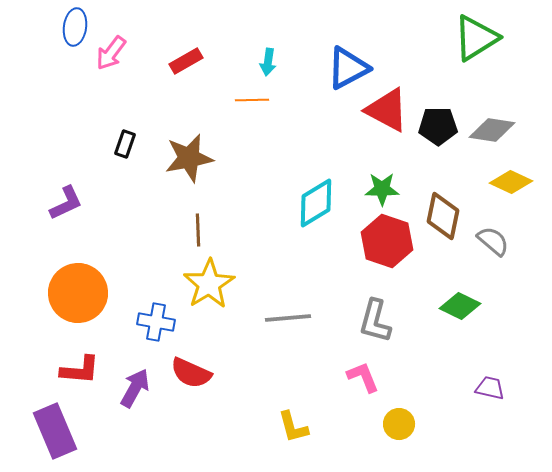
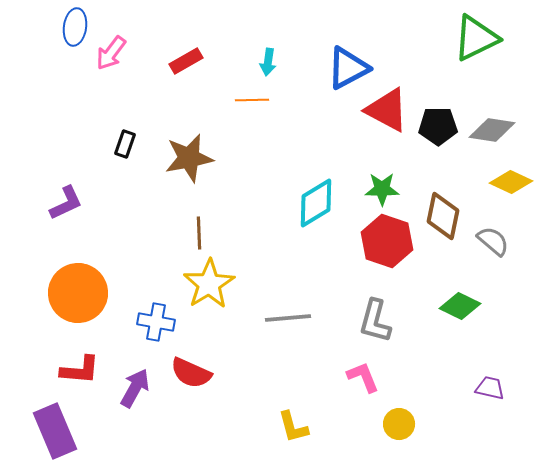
green triangle: rotated 6 degrees clockwise
brown line: moved 1 px right, 3 px down
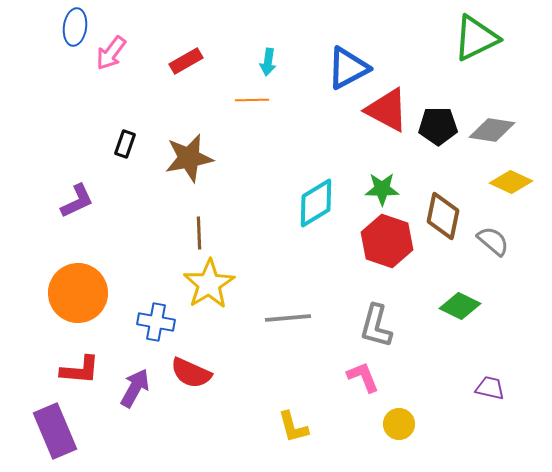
purple L-shape: moved 11 px right, 2 px up
gray L-shape: moved 1 px right, 5 px down
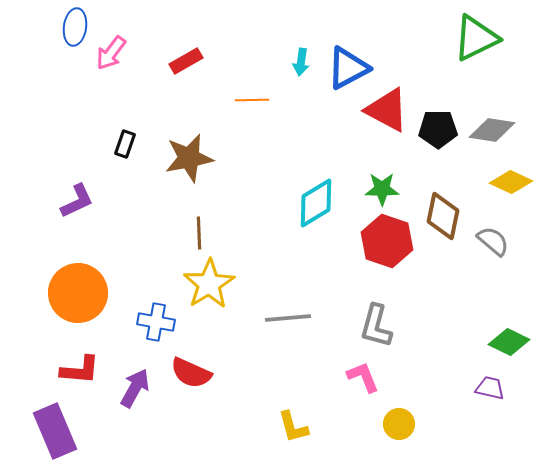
cyan arrow: moved 33 px right
black pentagon: moved 3 px down
green diamond: moved 49 px right, 36 px down
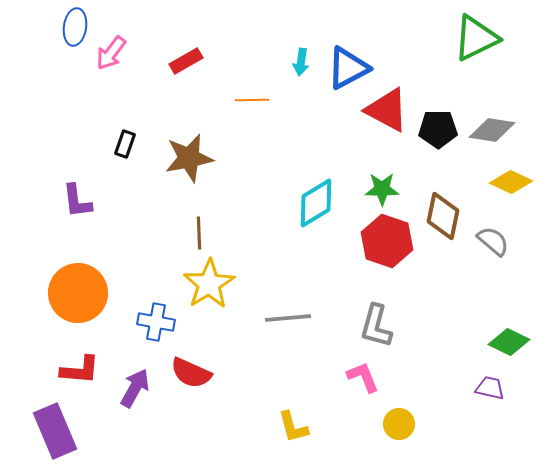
purple L-shape: rotated 108 degrees clockwise
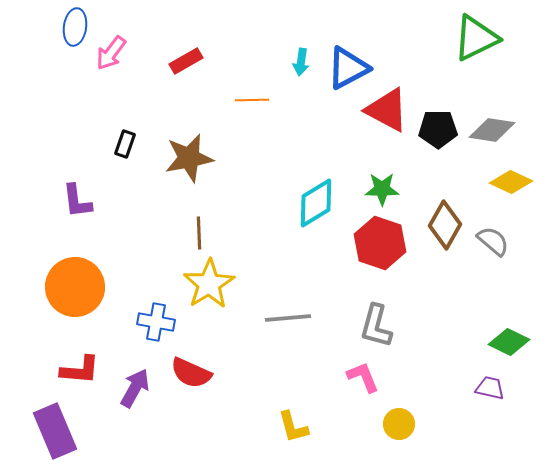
brown diamond: moved 2 px right, 9 px down; rotated 18 degrees clockwise
red hexagon: moved 7 px left, 2 px down
orange circle: moved 3 px left, 6 px up
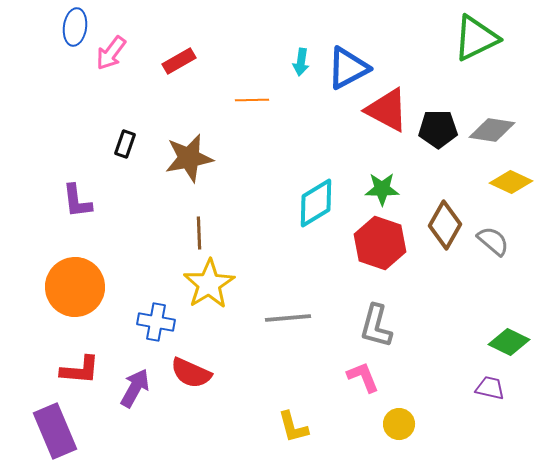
red rectangle: moved 7 px left
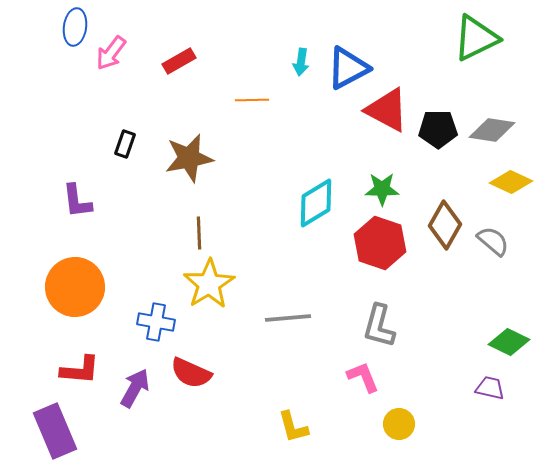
gray L-shape: moved 3 px right
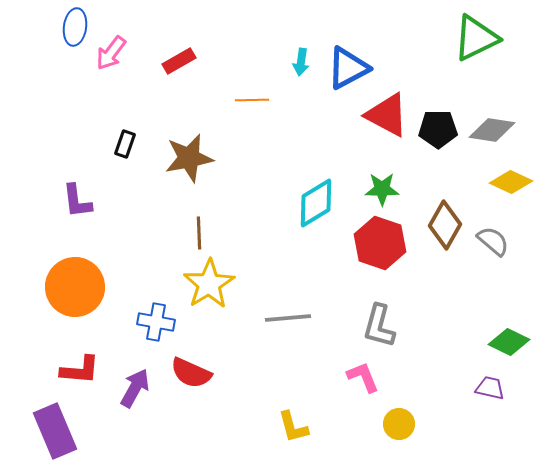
red triangle: moved 5 px down
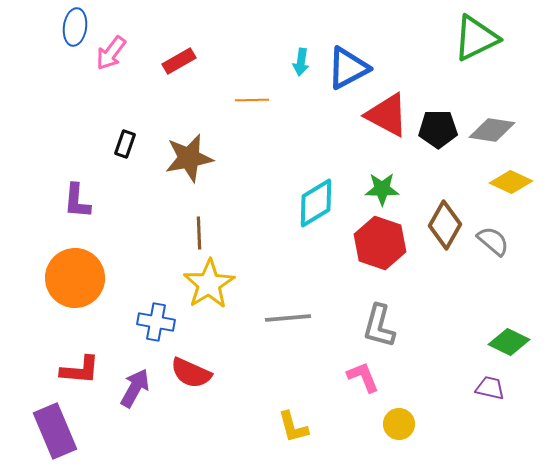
purple L-shape: rotated 12 degrees clockwise
orange circle: moved 9 px up
